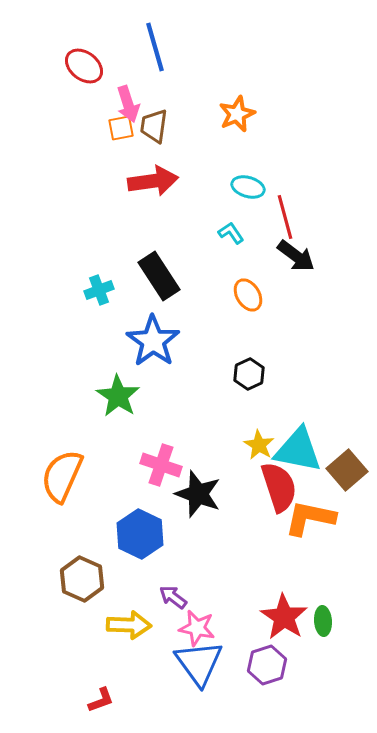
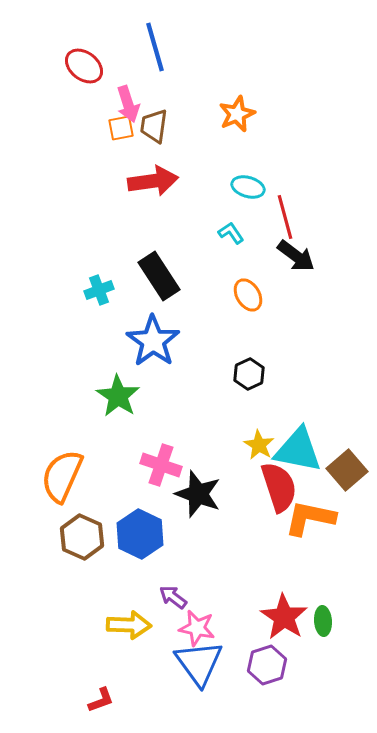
brown hexagon: moved 42 px up
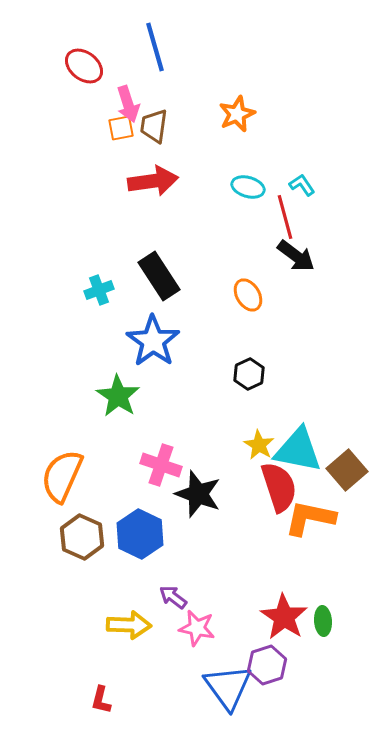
cyan L-shape: moved 71 px right, 48 px up
blue triangle: moved 29 px right, 24 px down
red L-shape: rotated 124 degrees clockwise
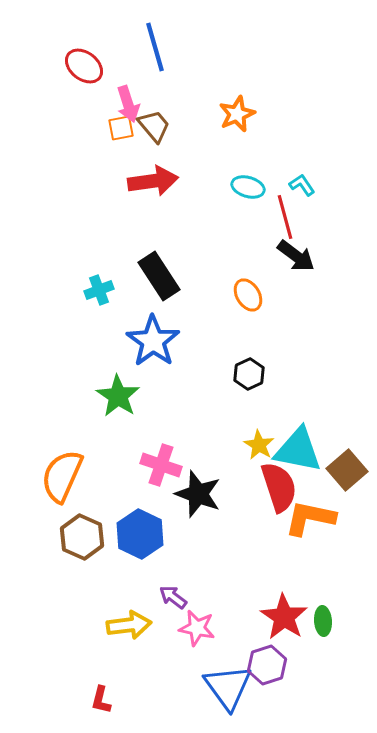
brown trapezoid: rotated 132 degrees clockwise
yellow arrow: rotated 9 degrees counterclockwise
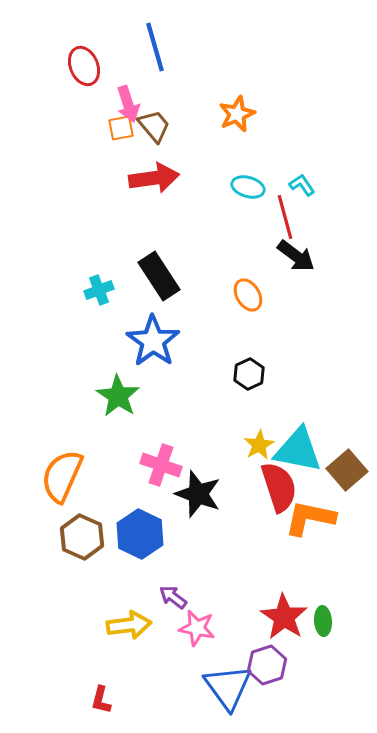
red ellipse: rotated 30 degrees clockwise
red arrow: moved 1 px right, 3 px up
yellow star: rotated 12 degrees clockwise
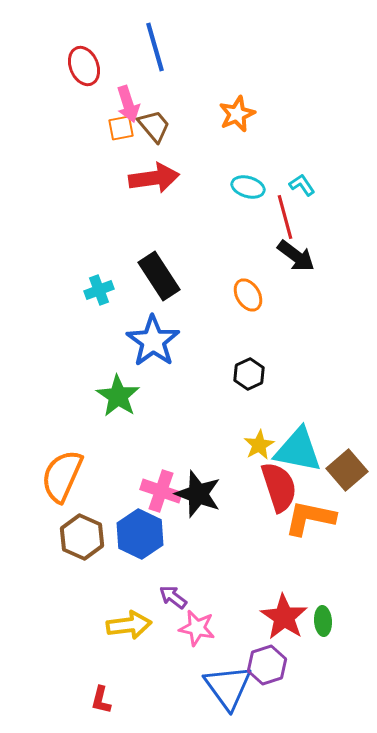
pink cross: moved 26 px down
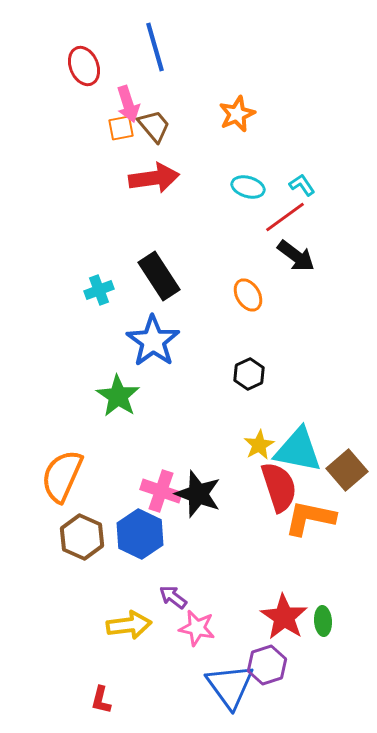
red line: rotated 69 degrees clockwise
blue triangle: moved 2 px right, 1 px up
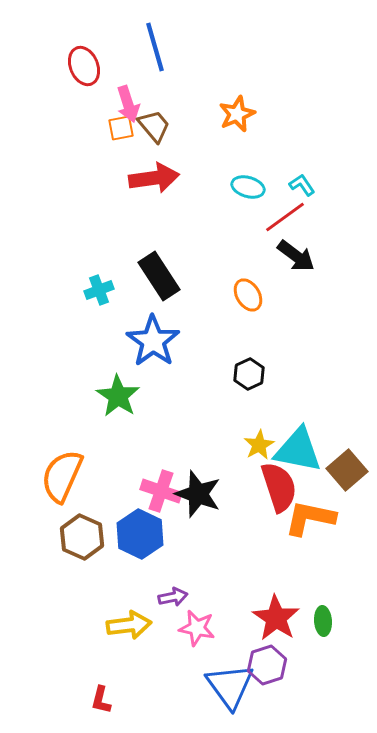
purple arrow: rotated 132 degrees clockwise
red star: moved 8 px left, 1 px down
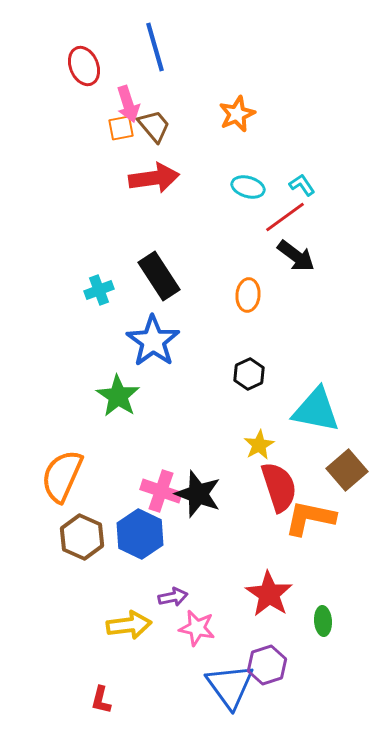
orange ellipse: rotated 36 degrees clockwise
cyan triangle: moved 18 px right, 40 px up
red star: moved 7 px left, 24 px up
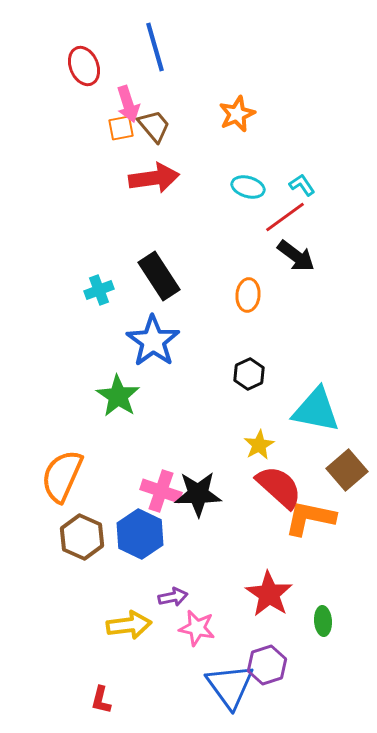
red semicircle: rotated 30 degrees counterclockwise
black star: rotated 21 degrees counterclockwise
